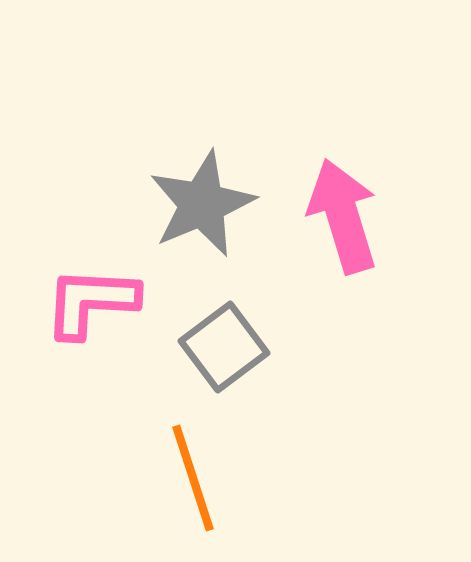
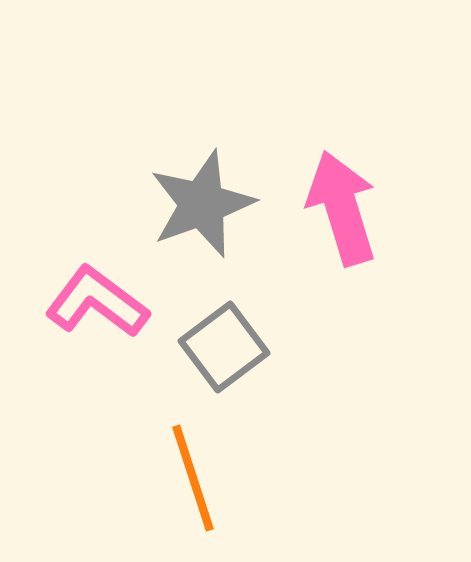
gray star: rotated 3 degrees clockwise
pink arrow: moved 1 px left, 8 px up
pink L-shape: moved 6 px right; rotated 34 degrees clockwise
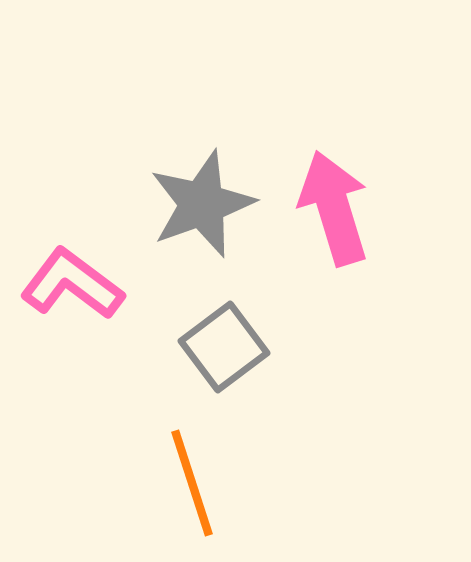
pink arrow: moved 8 px left
pink L-shape: moved 25 px left, 18 px up
orange line: moved 1 px left, 5 px down
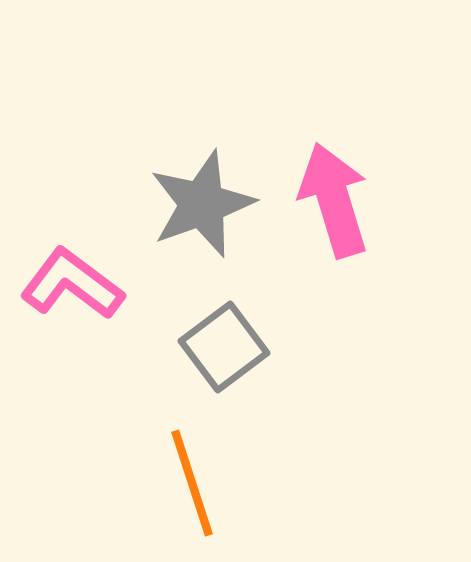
pink arrow: moved 8 px up
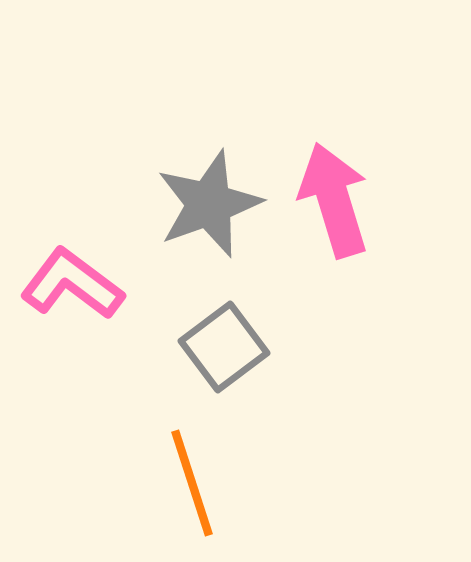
gray star: moved 7 px right
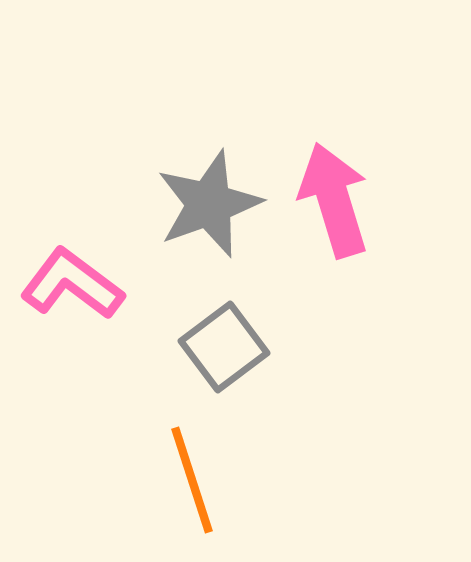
orange line: moved 3 px up
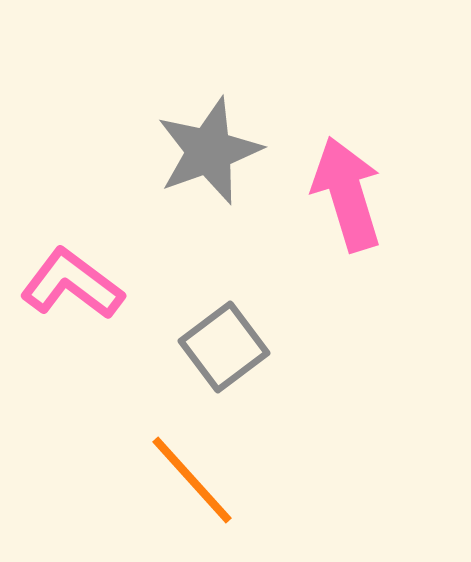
pink arrow: moved 13 px right, 6 px up
gray star: moved 53 px up
orange line: rotated 24 degrees counterclockwise
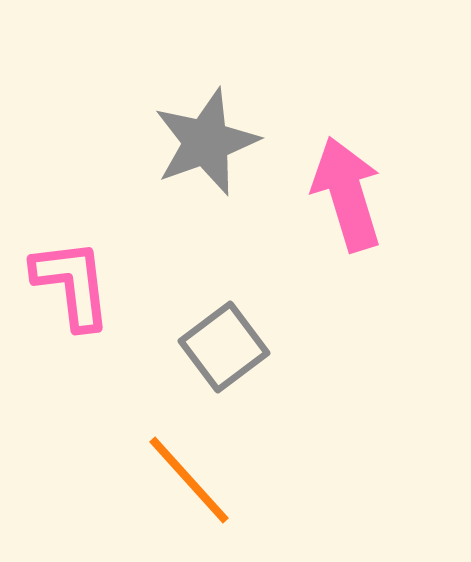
gray star: moved 3 px left, 9 px up
pink L-shape: rotated 46 degrees clockwise
orange line: moved 3 px left
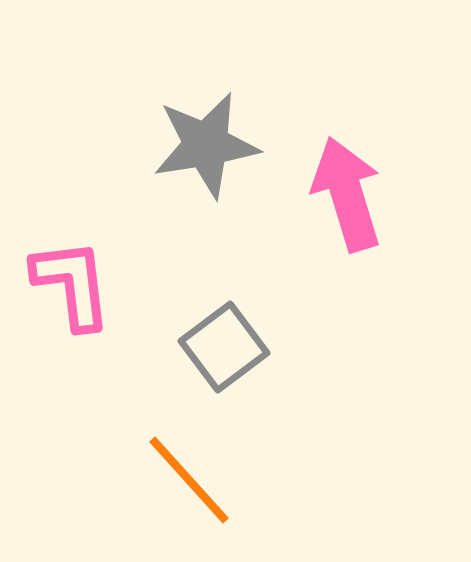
gray star: moved 3 px down; rotated 11 degrees clockwise
